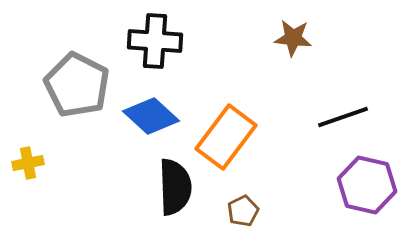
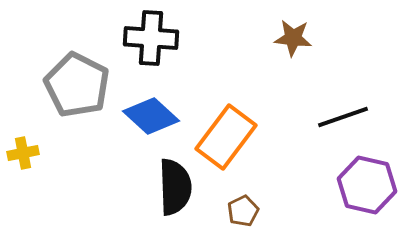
black cross: moved 4 px left, 3 px up
yellow cross: moved 5 px left, 10 px up
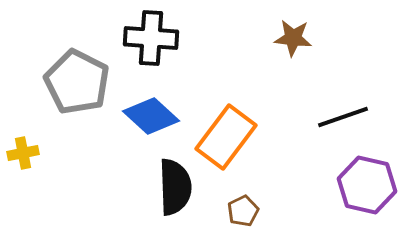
gray pentagon: moved 3 px up
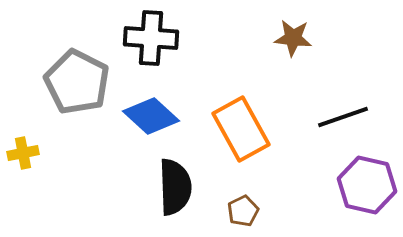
orange rectangle: moved 15 px right, 8 px up; rotated 66 degrees counterclockwise
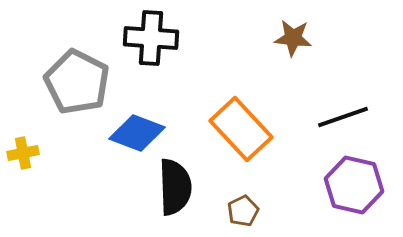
blue diamond: moved 14 px left, 17 px down; rotated 22 degrees counterclockwise
orange rectangle: rotated 14 degrees counterclockwise
purple hexagon: moved 13 px left
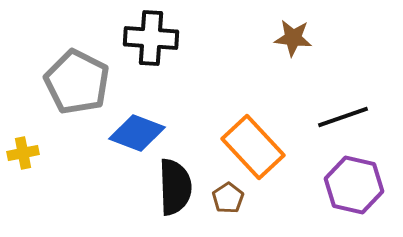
orange rectangle: moved 12 px right, 18 px down
brown pentagon: moved 15 px left, 13 px up; rotated 8 degrees counterclockwise
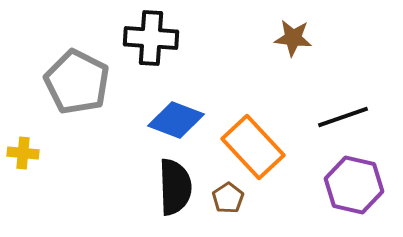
blue diamond: moved 39 px right, 13 px up
yellow cross: rotated 16 degrees clockwise
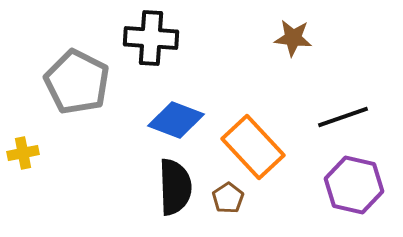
yellow cross: rotated 16 degrees counterclockwise
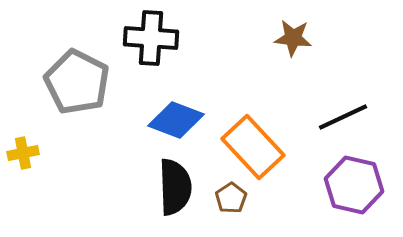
black line: rotated 6 degrees counterclockwise
brown pentagon: moved 3 px right
